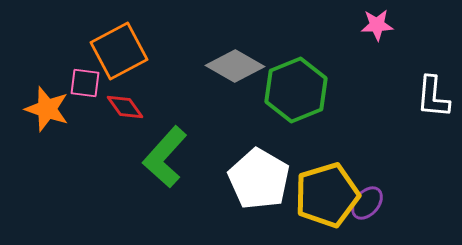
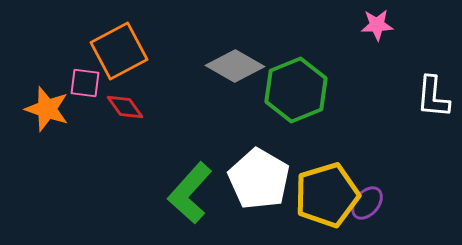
green L-shape: moved 25 px right, 36 px down
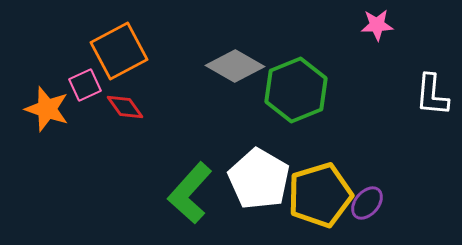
pink square: moved 2 px down; rotated 32 degrees counterclockwise
white L-shape: moved 1 px left, 2 px up
yellow pentagon: moved 7 px left
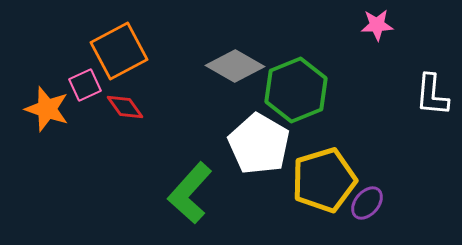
white pentagon: moved 35 px up
yellow pentagon: moved 4 px right, 15 px up
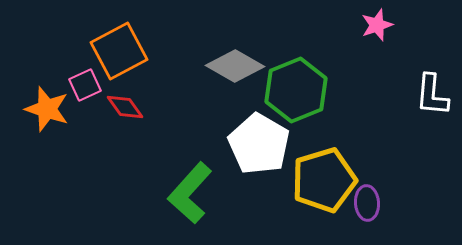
pink star: rotated 16 degrees counterclockwise
purple ellipse: rotated 44 degrees counterclockwise
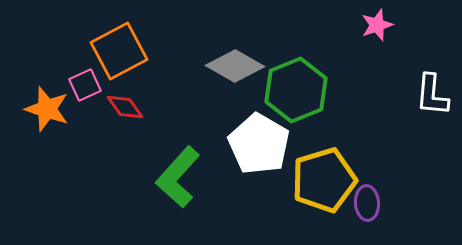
green L-shape: moved 12 px left, 16 px up
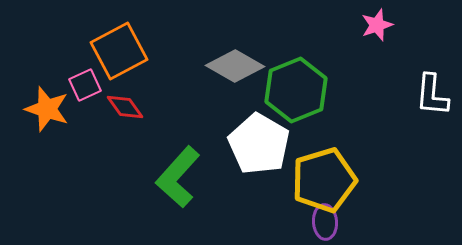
purple ellipse: moved 42 px left, 19 px down
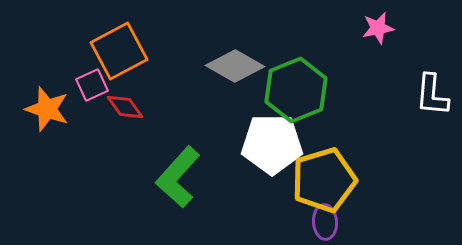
pink star: moved 1 px right, 3 px down; rotated 8 degrees clockwise
pink square: moved 7 px right
white pentagon: moved 13 px right; rotated 30 degrees counterclockwise
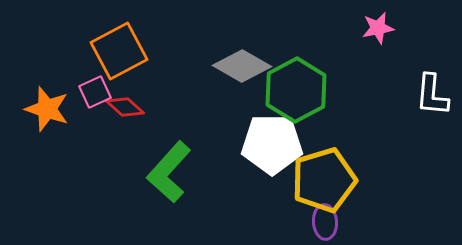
gray diamond: moved 7 px right
pink square: moved 3 px right, 7 px down
green hexagon: rotated 6 degrees counterclockwise
red diamond: rotated 12 degrees counterclockwise
green L-shape: moved 9 px left, 5 px up
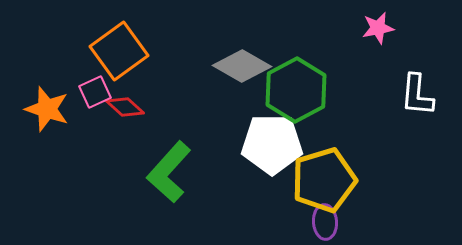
orange square: rotated 8 degrees counterclockwise
white L-shape: moved 15 px left
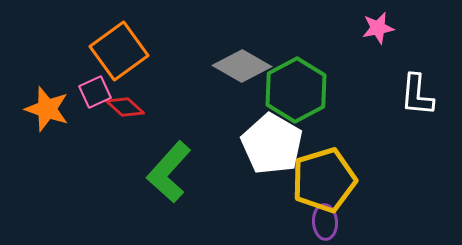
white pentagon: rotated 30 degrees clockwise
